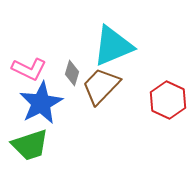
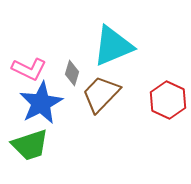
brown trapezoid: moved 8 px down
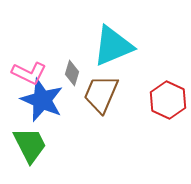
pink L-shape: moved 4 px down
brown trapezoid: rotated 21 degrees counterclockwise
blue star: moved 1 px right, 3 px up; rotated 21 degrees counterclockwise
green trapezoid: rotated 99 degrees counterclockwise
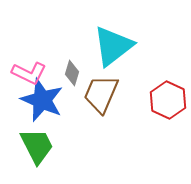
cyan triangle: rotated 15 degrees counterclockwise
green trapezoid: moved 7 px right, 1 px down
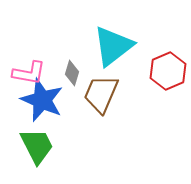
pink L-shape: rotated 16 degrees counterclockwise
red hexagon: moved 29 px up; rotated 12 degrees clockwise
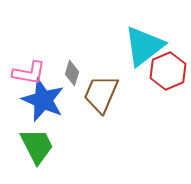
cyan triangle: moved 31 px right
blue star: moved 1 px right
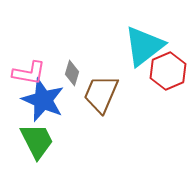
green trapezoid: moved 5 px up
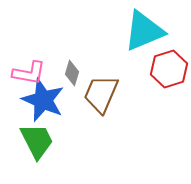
cyan triangle: moved 15 px up; rotated 15 degrees clockwise
red hexagon: moved 1 px right, 2 px up; rotated 6 degrees clockwise
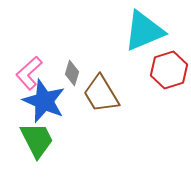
red hexagon: moved 1 px down
pink L-shape: rotated 128 degrees clockwise
brown trapezoid: rotated 54 degrees counterclockwise
blue star: moved 1 px right, 1 px down
green trapezoid: moved 1 px up
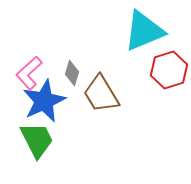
blue star: rotated 24 degrees clockwise
